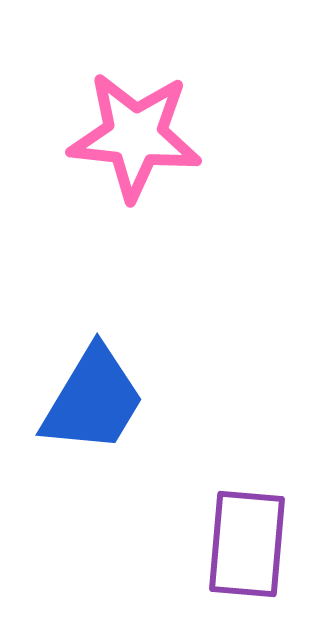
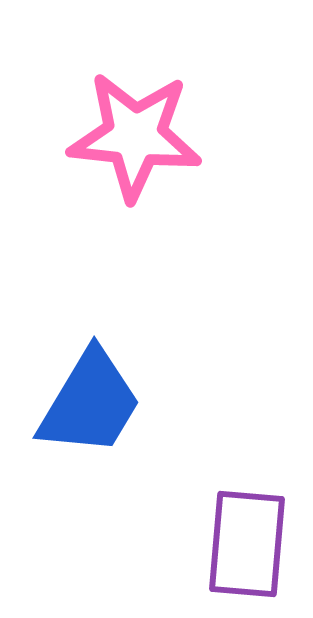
blue trapezoid: moved 3 px left, 3 px down
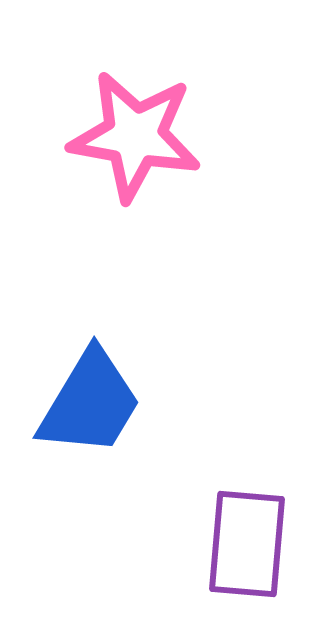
pink star: rotated 4 degrees clockwise
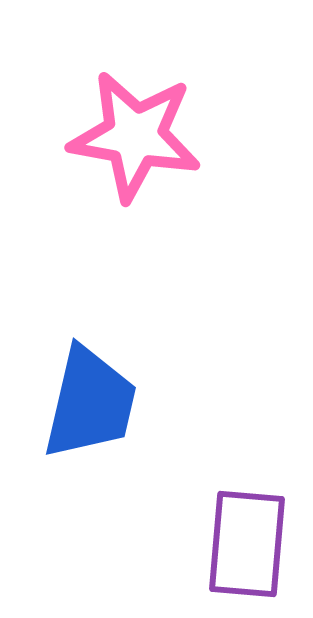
blue trapezoid: rotated 18 degrees counterclockwise
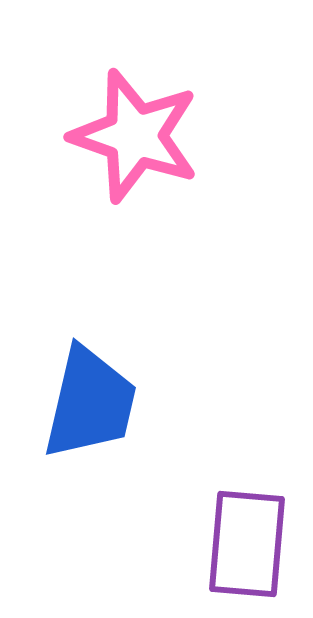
pink star: rotated 9 degrees clockwise
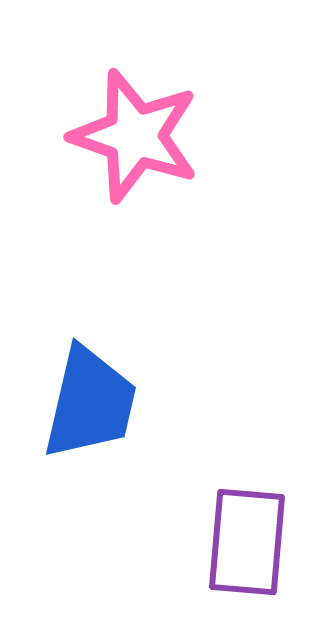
purple rectangle: moved 2 px up
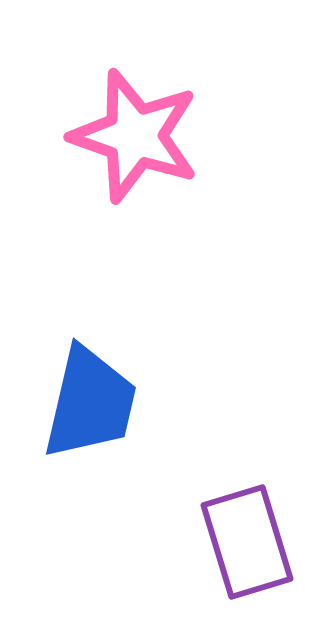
purple rectangle: rotated 22 degrees counterclockwise
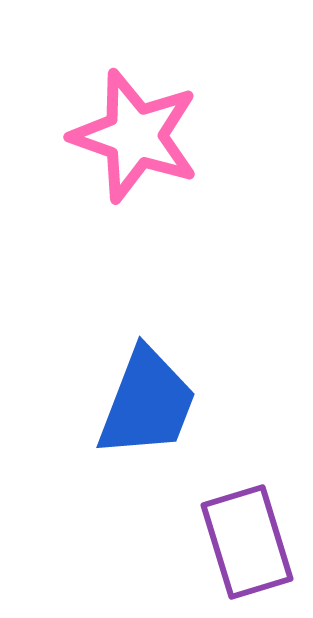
blue trapezoid: moved 57 px right; rotated 8 degrees clockwise
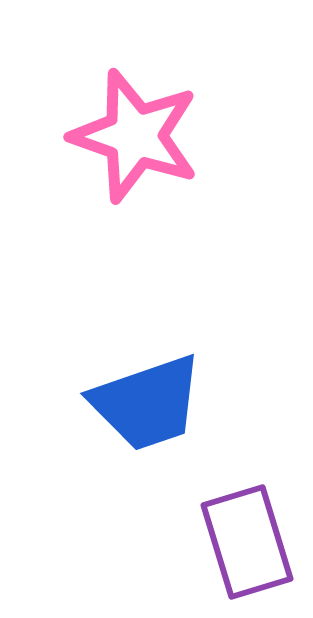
blue trapezoid: rotated 50 degrees clockwise
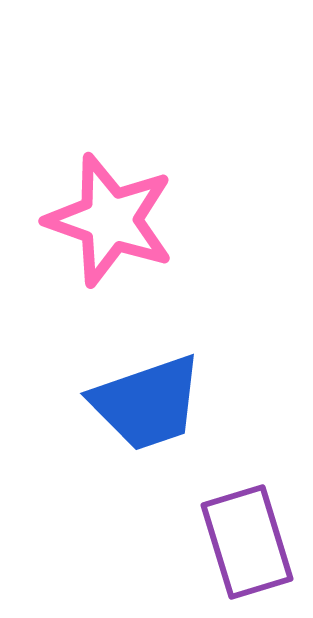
pink star: moved 25 px left, 84 px down
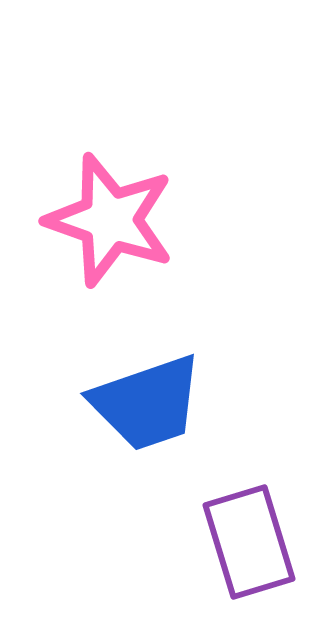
purple rectangle: moved 2 px right
